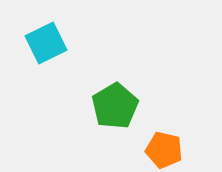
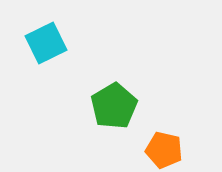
green pentagon: moved 1 px left
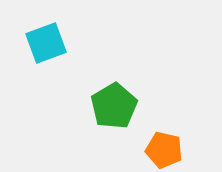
cyan square: rotated 6 degrees clockwise
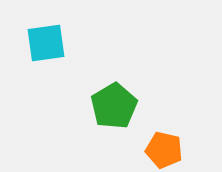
cyan square: rotated 12 degrees clockwise
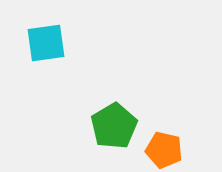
green pentagon: moved 20 px down
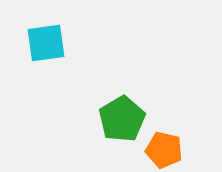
green pentagon: moved 8 px right, 7 px up
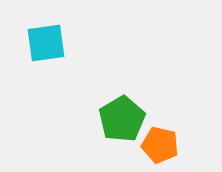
orange pentagon: moved 4 px left, 5 px up
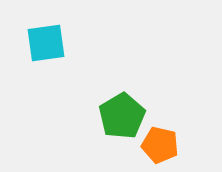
green pentagon: moved 3 px up
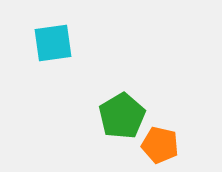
cyan square: moved 7 px right
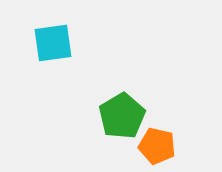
orange pentagon: moved 3 px left, 1 px down
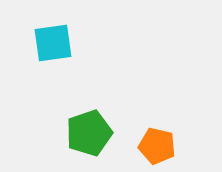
green pentagon: moved 33 px left, 17 px down; rotated 12 degrees clockwise
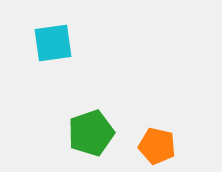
green pentagon: moved 2 px right
